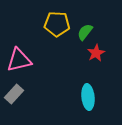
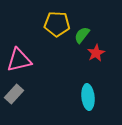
green semicircle: moved 3 px left, 3 px down
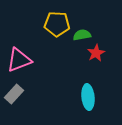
green semicircle: rotated 42 degrees clockwise
pink triangle: rotated 8 degrees counterclockwise
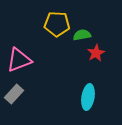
cyan ellipse: rotated 15 degrees clockwise
